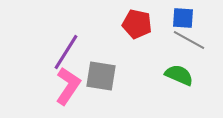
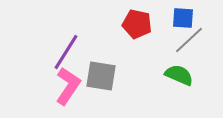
gray line: rotated 72 degrees counterclockwise
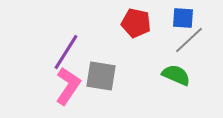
red pentagon: moved 1 px left, 1 px up
green semicircle: moved 3 px left
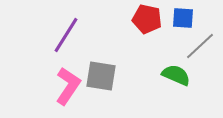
red pentagon: moved 11 px right, 4 px up
gray line: moved 11 px right, 6 px down
purple line: moved 17 px up
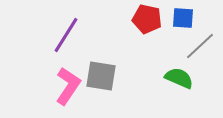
green semicircle: moved 3 px right, 3 px down
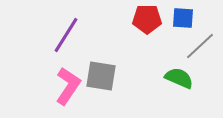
red pentagon: rotated 12 degrees counterclockwise
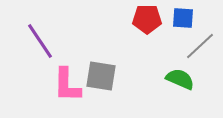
purple line: moved 26 px left, 6 px down; rotated 66 degrees counterclockwise
green semicircle: moved 1 px right, 1 px down
pink L-shape: moved 1 px left, 1 px up; rotated 147 degrees clockwise
